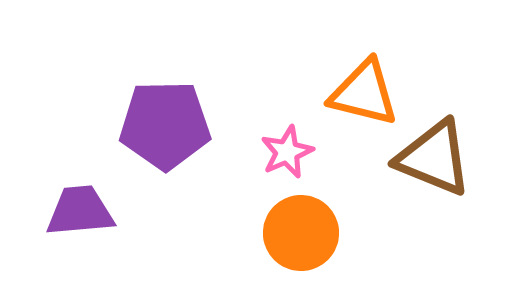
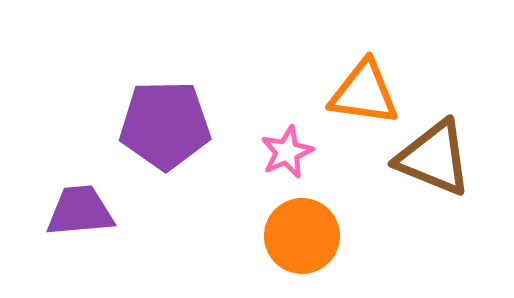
orange triangle: rotated 6 degrees counterclockwise
orange circle: moved 1 px right, 3 px down
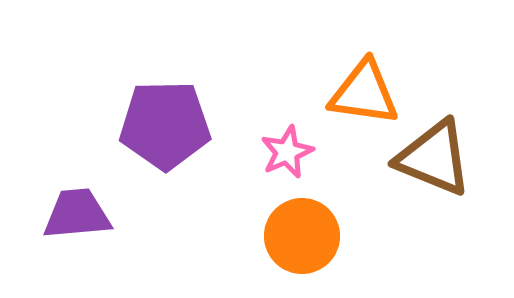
purple trapezoid: moved 3 px left, 3 px down
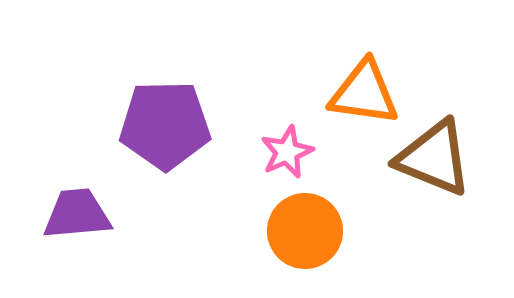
orange circle: moved 3 px right, 5 px up
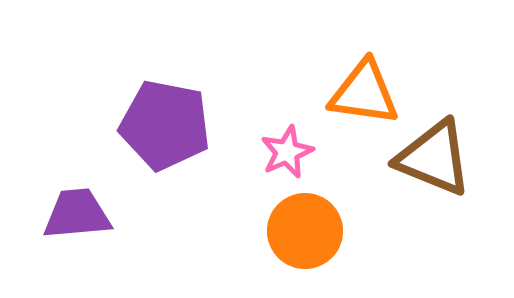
purple pentagon: rotated 12 degrees clockwise
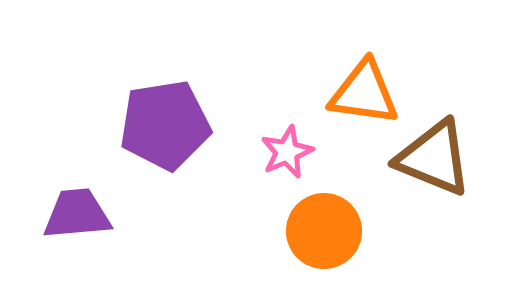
purple pentagon: rotated 20 degrees counterclockwise
orange circle: moved 19 px right
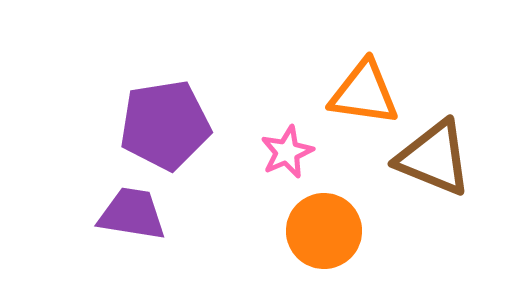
purple trapezoid: moved 55 px right; rotated 14 degrees clockwise
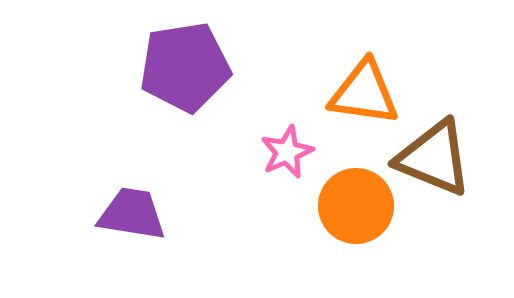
purple pentagon: moved 20 px right, 58 px up
orange circle: moved 32 px right, 25 px up
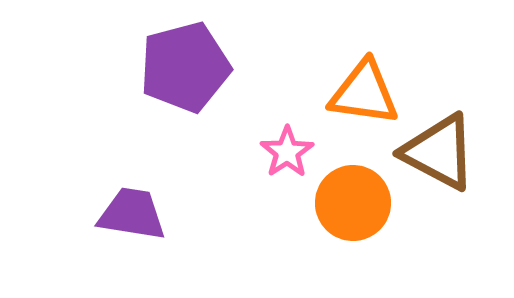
purple pentagon: rotated 6 degrees counterclockwise
pink star: rotated 10 degrees counterclockwise
brown triangle: moved 5 px right, 6 px up; rotated 6 degrees clockwise
orange circle: moved 3 px left, 3 px up
